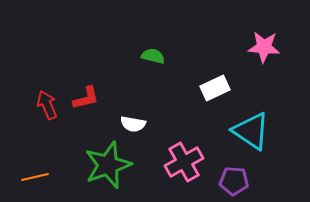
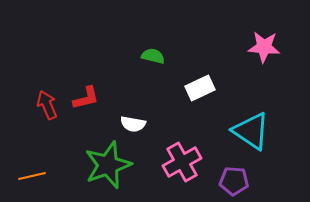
white rectangle: moved 15 px left
pink cross: moved 2 px left
orange line: moved 3 px left, 1 px up
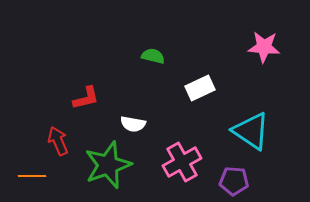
red arrow: moved 11 px right, 36 px down
orange line: rotated 12 degrees clockwise
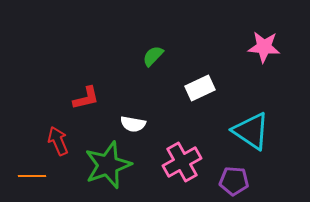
green semicircle: rotated 60 degrees counterclockwise
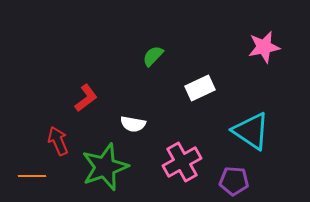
pink star: rotated 16 degrees counterclockwise
red L-shape: rotated 24 degrees counterclockwise
green star: moved 3 px left, 2 px down
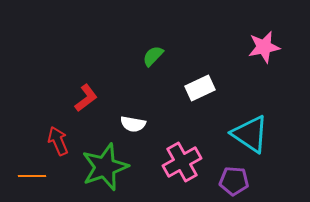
cyan triangle: moved 1 px left, 3 px down
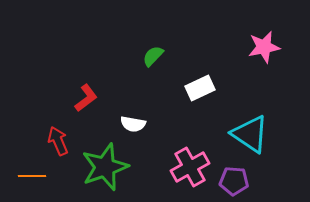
pink cross: moved 8 px right, 5 px down
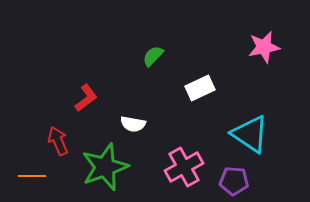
pink cross: moved 6 px left
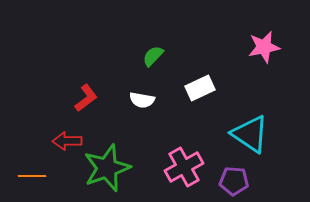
white semicircle: moved 9 px right, 24 px up
red arrow: moved 9 px right; rotated 68 degrees counterclockwise
green star: moved 2 px right, 1 px down
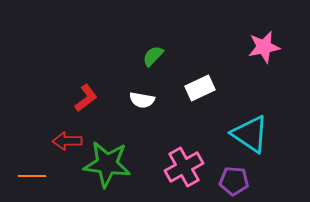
green star: moved 4 px up; rotated 27 degrees clockwise
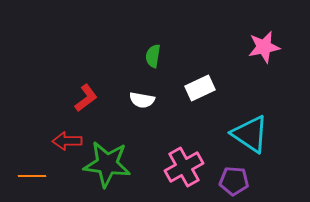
green semicircle: rotated 35 degrees counterclockwise
